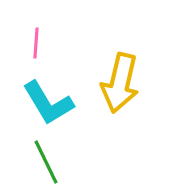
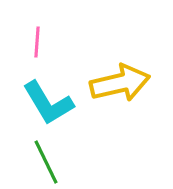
pink line: moved 1 px right, 1 px up
yellow arrow: rotated 116 degrees counterclockwise
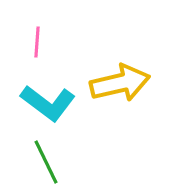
cyan L-shape: rotated 22 degrees counterclockwise
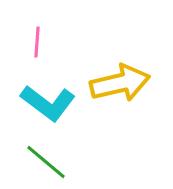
green line: rotated 24 degrees counterclockwise
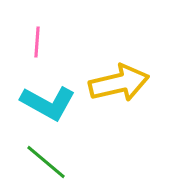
yellow arrow: moved 1 px left
cyan L-shape: rotated 8 degrees counterclockwise
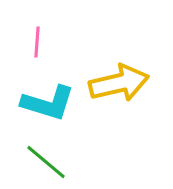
cyan L-shape: rotated 12 degrees counterclockwise
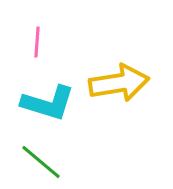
yellow arrow: rotated 4 degrees clockwise
green line: moved 5 px left
